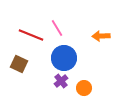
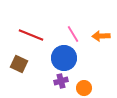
pink line: moved 16 px right, 6 px down
purple cross: rotated 24 degrees clockwise
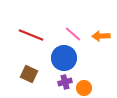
pink line: rotated 18 degrees counterclockwise
brown square: moved 10 px right, 10 px down
purple cross: moved 4 px right, 1 px down
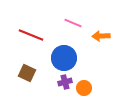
pink line: moved 11 px up; rotated 18 degrees counterclockwise
brown square: moved 2 px left, 1 px up
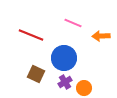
brown square: moved 9 px right, 1 px down
purple cross: rotated 16 degrees counterclockwise
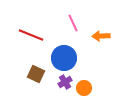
pink line: rotated 42 degrees clockwise
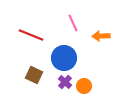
brown square: moved 2 px left, 1 px down
purple cross: rotated 16 degrees counterclockwise
orange circle: moved 2 px up
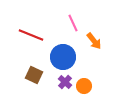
orange arrow: moved 7 px left, 5 px down; rotated 126 degrees counterclockwise
blue circle: moved 1 px left, 1 px up
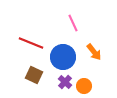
red line: moved 8 px down
orange arrow: moved 11 px down
